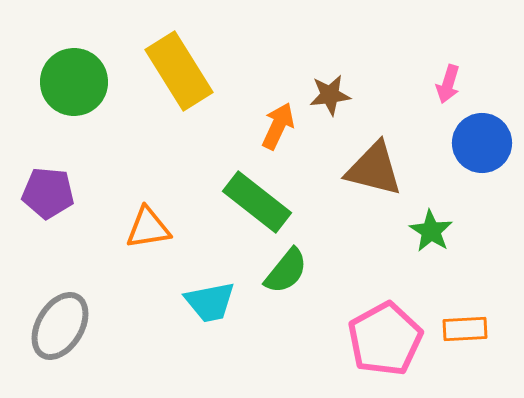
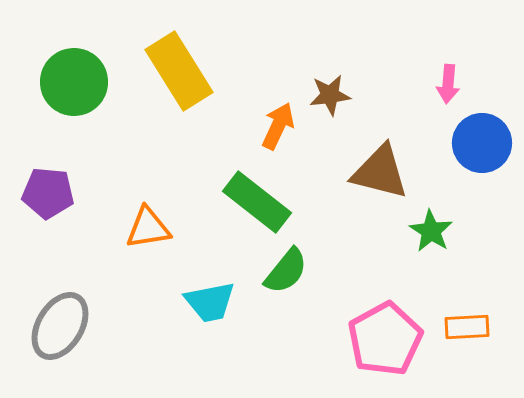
pink arrow: rotated 12 degrees counterclockwise
brown triangle: moved 6 px right, 3 px down
orange rectangle: moved 2 px right, 2 px up
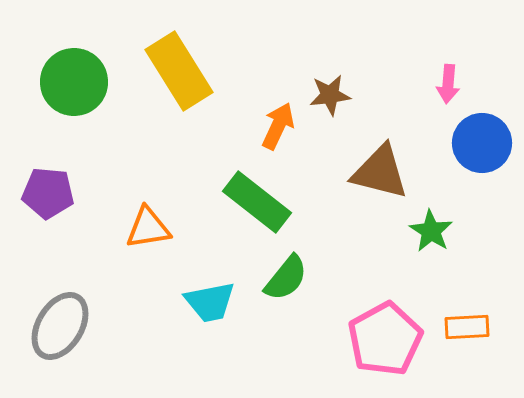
green semicircle: moved 7 px down
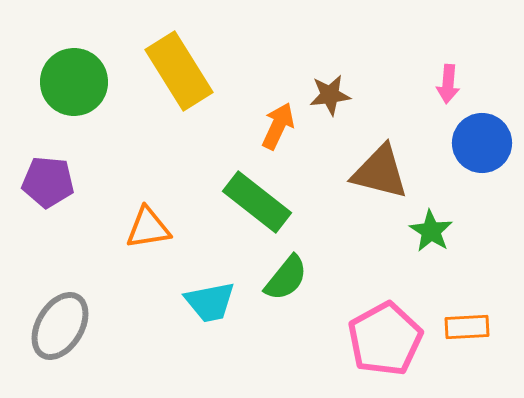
purple pentagon: moved 11 px up
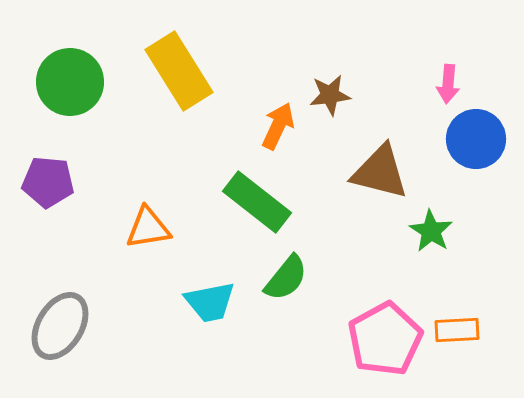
green circle: moved 4 px left
blue circle: moved 6 px left, 4 px up
orange rectangle: moved 10 px left, 3 px down
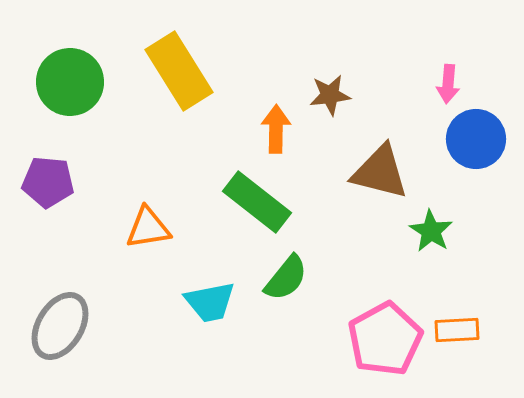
orange arrow: moved 2 px left, 3 px down; rotated 24 degrees counterclockwise
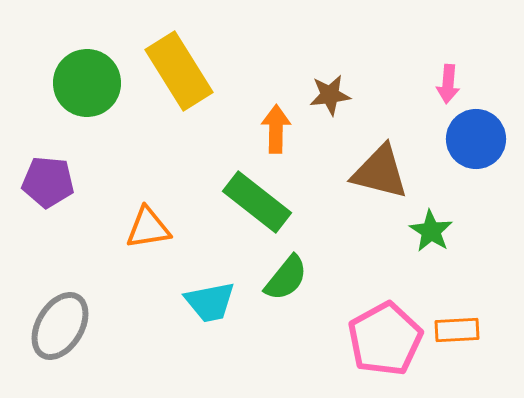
green circle: moved 17 px right, 1 px down
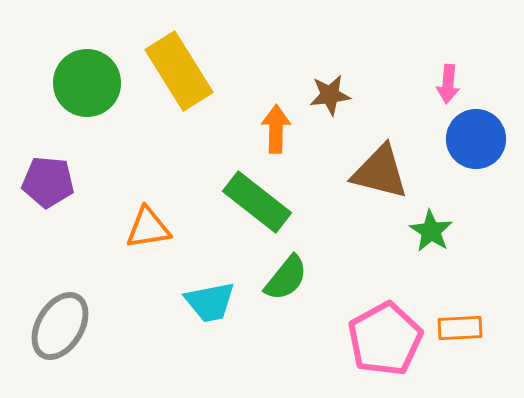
orange rectangle: moved 3 px right, 2 px up
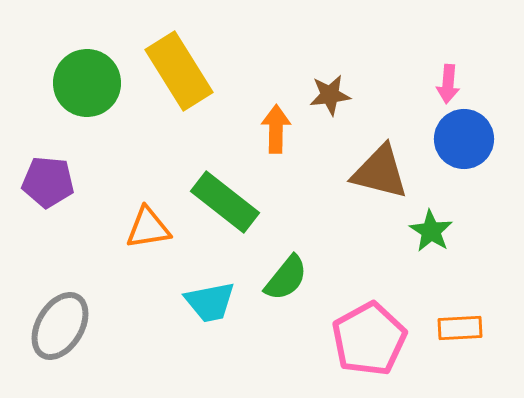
blue circle: moved 12 px left
green rectangle: moved 32 px left
pink pentagon: moved 16 px left
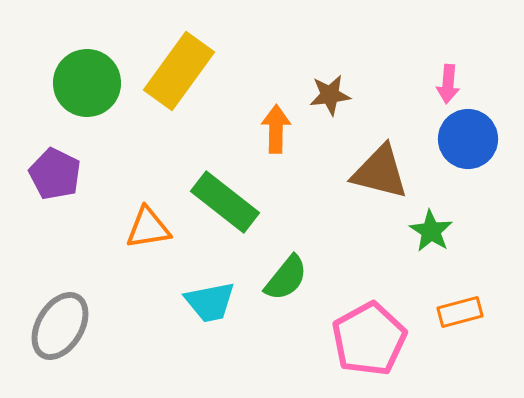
yellow rectangle: rotated 68 degrees clockwise
blue circle: moved 4 px right
purple pentagon: moved 7 px right, 8 px up; rotated 21 degrees clockwise
orange rectangle: moved 16 px up; rotated 12 degrees counterclockwise
